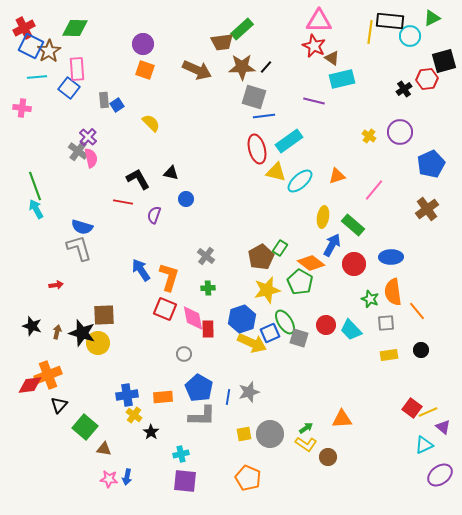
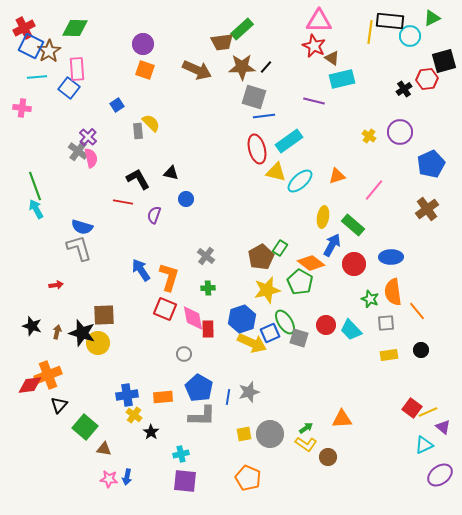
gray rectangle at (104, 100): moved 34 px right, 31 px down
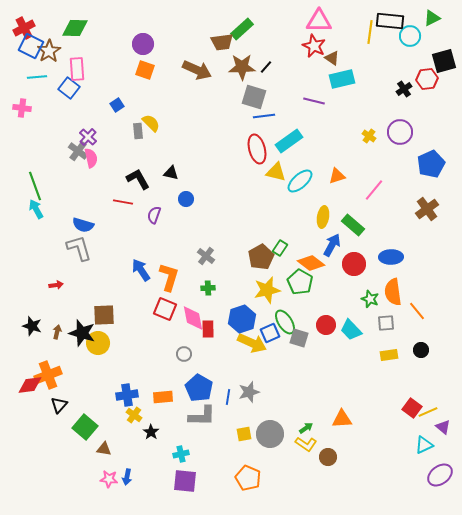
blue semicircle at (82, 227): moved 1 px right, 2 px up
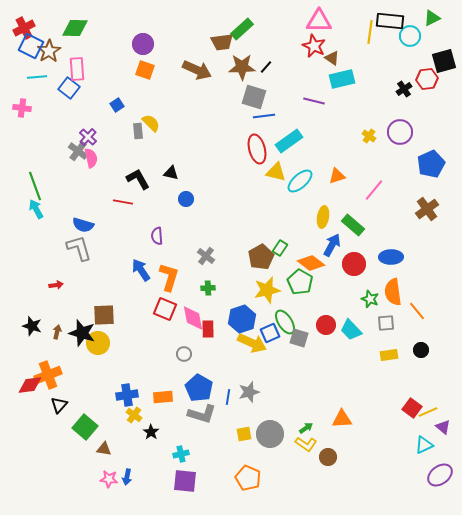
purple semicircle at (154, 215): moved 3 px right, 21 px down; rotated 24 degrees counterclockwise
gray L-shape at (202, 416): moved 2 px up; rotated 16 degrees clockwise
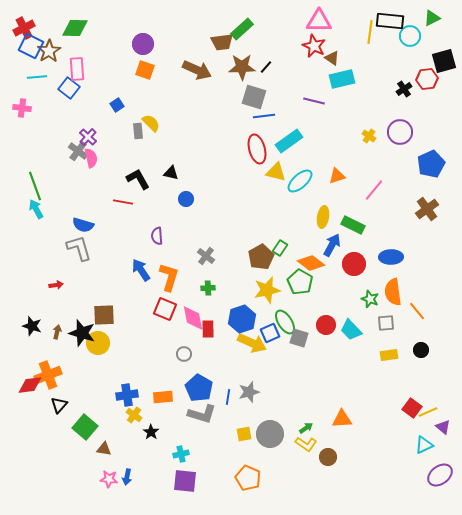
green rectangle at (353, 225): rotated 15 degrees counterclockwise
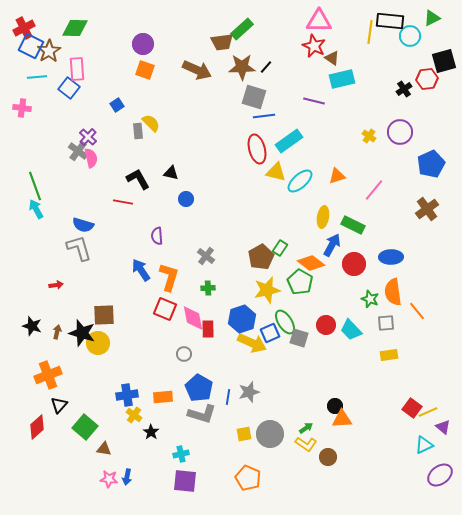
black circle at (421, 350): moved 86 px left, 56 px down
red diamond at (30, 385): moved 7 px right, 42 px down; rotated 35 degrees counterclockwise
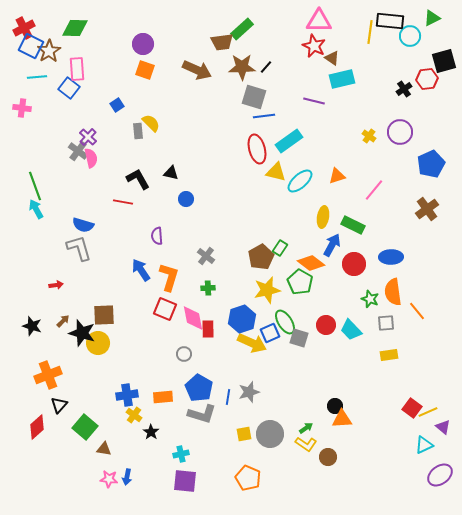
brown arrow at (57, 332): moved 6 px right, 11 px up; rotated 32 degrees clockwise
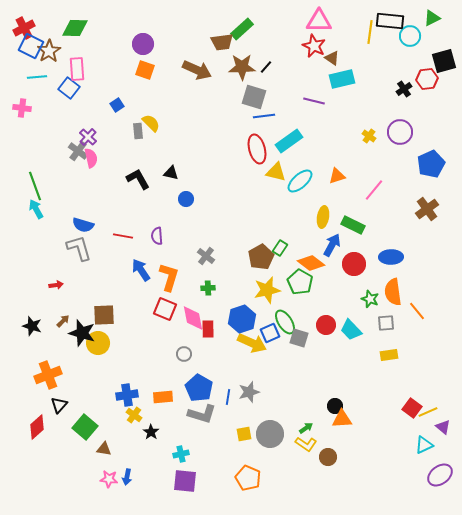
red line at (123, 202): moved 34 px down
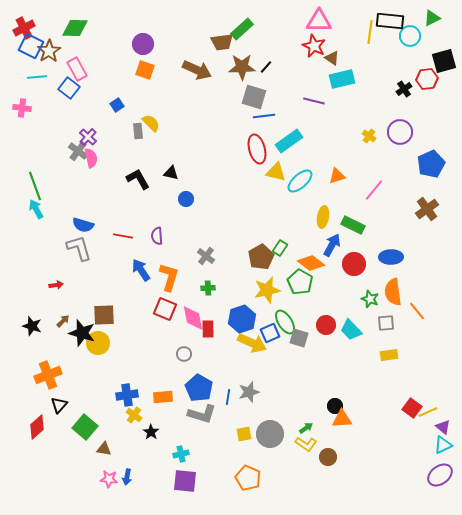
pink rectangle at (77, 69): rotated 25 degrees counterclockwise
cyan triangle at (424, 445): moved 19 px right
